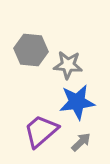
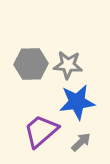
gray hexagon: moved 14 px down; rotated 8 degrees counterclockwise
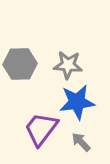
gray hexagon: moved 11 px left
purple trapezoid: moved 2 px up; rotated 12 degrees counterclockwise
gray arrow: rotated 90 degrees counterclockwise
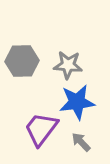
gray hexagon: moved 2 px right, 3 px up
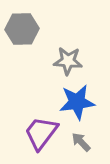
gray hexagon: moved 32 px up
gray star: moved 4 px up
purple trapezoid: moved 4 px down
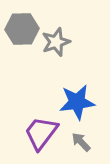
gray star: moved 12 px left, 19 px up; rotated 24 degrees counterclockwise
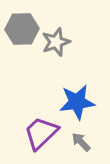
purple trapezoid: rotated 9 degrees clockwise
